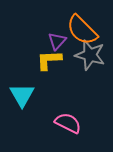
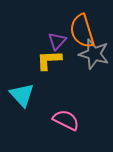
orange semicircle: moved 1 px down; rotated 28 degrees clockwise
gray star: moved 4 px right, 1 px up
cyan triangle: rotated 12 degrees counterclockwise
pink semicircle: moved 2 px left, 3 px up
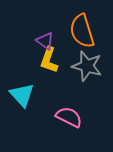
purple triangle: moved 12 px left; rotated 36 degrees counterclockwise
gray star: moved 7 px left, 12 px down
yellow L-shape: rotated 68 degrees counterclockwise
pink semicircle: moved 3 px right, 3 px up
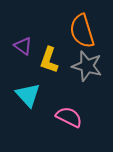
purple triangle: moved 22 px left, 5 px down
cyan triangle: moved 6 px right
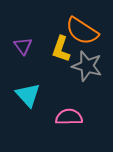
orange semicircle: rotated 40 degrees counterclockwise
purple triangle: rotated 18 degrees clockwise
yellow L-shape: moved 12 px right, 11 px up
pink semicircle: rotated 28 degrees counterclockwise
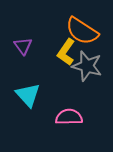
yellow L-shape: moved 5 px right, 3 px down; rotated 16 degrees clockwise
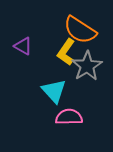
orange semicircle: moved 2 px left, 1 px up
purple triangle: rotated 24 degrees counterclockwise
gray star: rotated 24 degrees clockwise
cyan triangle: moved 26 px right, 4 px up
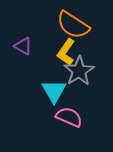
orange semicircle: moved 7 px left, 5 px up
gray star: moved 8 px left, 5 px down
cyan triangle: rotated 12 degrees clockwise
pink semicircle: rotated 24 degrees clockwise
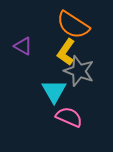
gray star: rotated 20 degrees counterclockwise
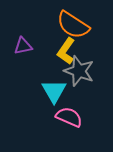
purple triangle: rotated 42 degrees counterclockwise
yellow L-shape: moved 1 px up
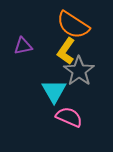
gray star: rotated 16 degrees clockwise
